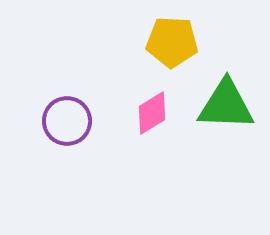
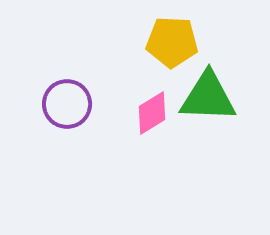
green triangle: moved 18 px left, 8 px up
purple circle: moved 17 px up
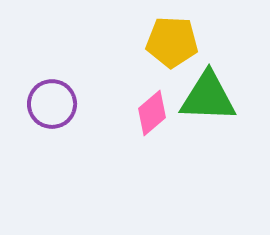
purple circle: moved 15 px left
pink diamond: rotated 9 degrees counterclockwise
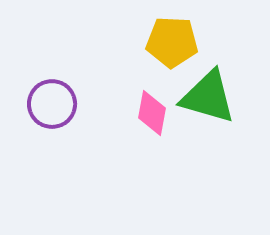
green triangle: rotated 14 degrees clockwise
pink diamond: rotated 39 degrees counterclockwise
